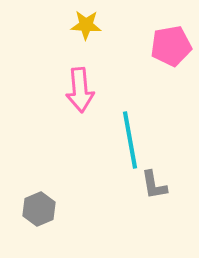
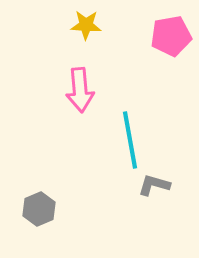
pink pentagon: moved 10 px up
gray L-shape: rotated 116 degrees clockwise
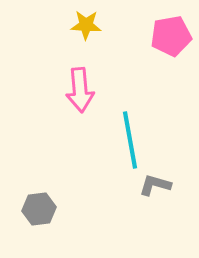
gray L-shape: moved 1 px right
gray hexagon: rotated 16 degrees clockwise
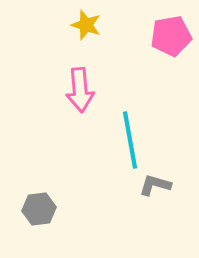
yellow star: rotated 16 degrees clockwise
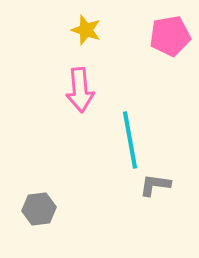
yellow star: moved 5 px down
pink pentagon: moved 1 px left
gray L-shape: rotated 8 degrees counterclockwise
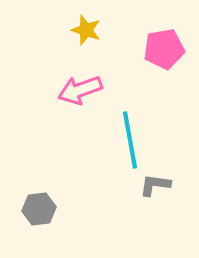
pink pentagon: moved 6 px left, 13 px down
pink arrow: rotated 75 degrees clockwise
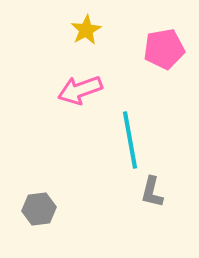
yellow star: rotated 24 degrees clockwise
gray L-shape: moved 3 px left, 7 px down; rotated 84 degrees counterclockwise
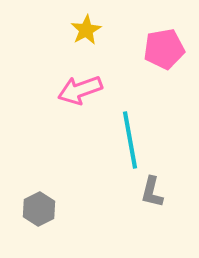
gray hexagon: rotated 20 degrees counterclockwise
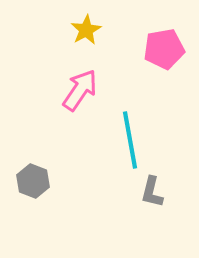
pink arrow: rotated 144 degrees clockwise
gray hexagon: moved 6 px left, 28 px up; rotated 12 degrees counterclockwise
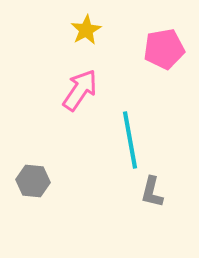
gray hexagon: rotated 16 degrees counterclockwise
